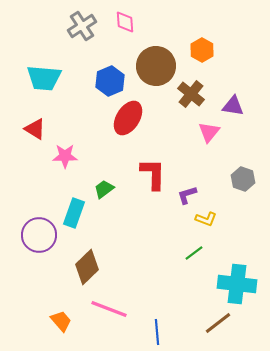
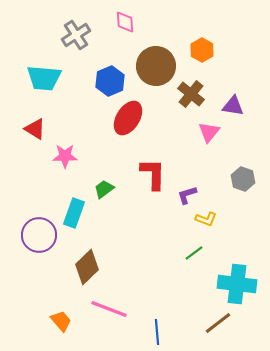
gray cross: moved 6 px left, 9 px down
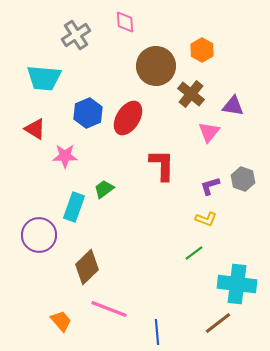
blue hexagon: moved 22 px left, 32 px down
red L-shape: moved 9 px right, 9 px up
purple L-shape: moved 23 px right, 9 px up
cyan rectangle: moved 6 px up
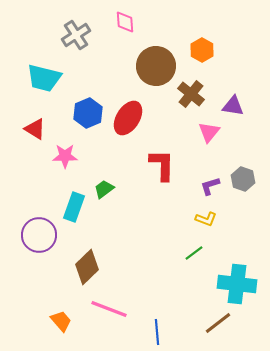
cyan trapezoid: rotated 9 degrees clockwise
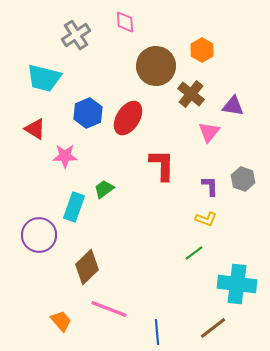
purple L-shape: rotated 105 degrees clockwise
brown line: moved 5 px left, 5 px down
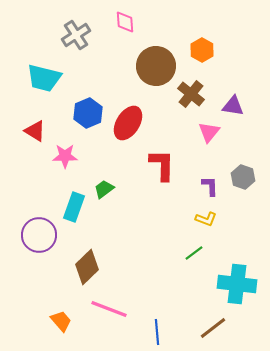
red ellipse: moved 5 px down
red triangle: moved 2 px down
gray hexagon: moved 2 px up
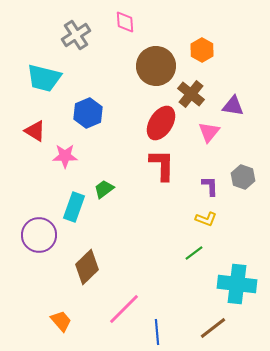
red ellipse: moved 33 px right
pink line: moved 15 px right; rotated 66 degrees counterclockwise
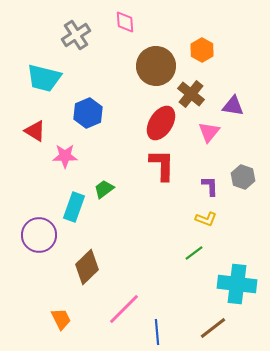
orange trapezoid: moved 2 px up; rotated 15 degrees clockwise
